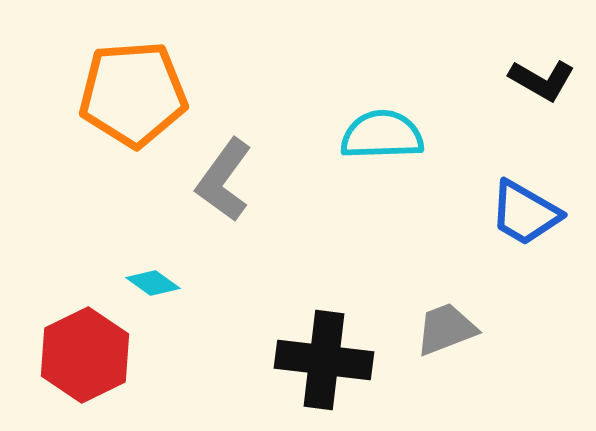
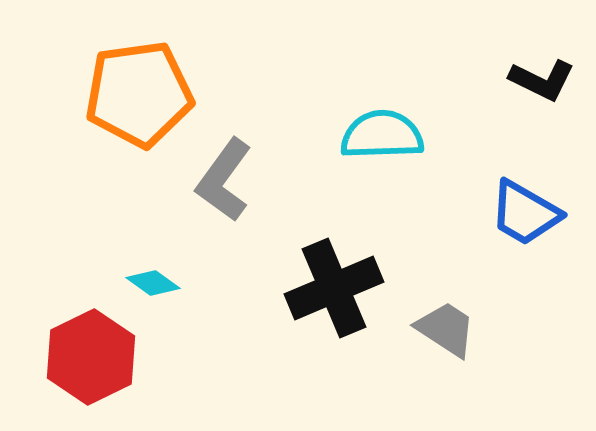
black L-shape: rotated 4 degrees counterclockwise
orange pentagon: moved 6 px right; rotated 4 degrees counterclockwise
gray trapezoid: rotated 54 degrees clockwise
red hexagon: moved 6 px right, 2 px down
black cross: moved 10 px right, 72 px up; rotated 30 degrees counterclockwise
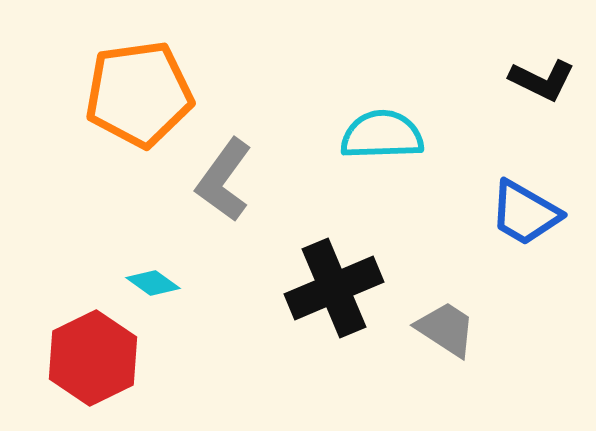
red hexagon: moved 2 px right, 1 px down
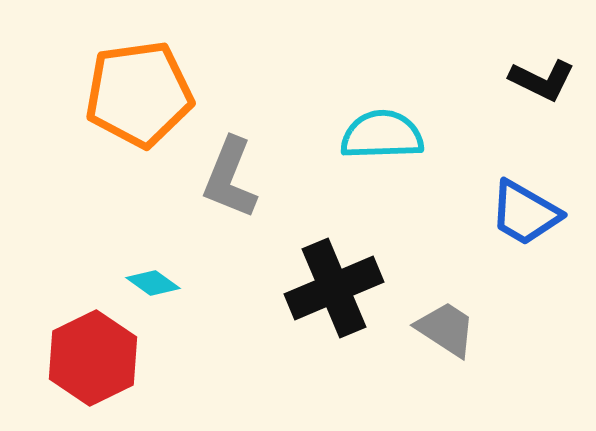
gray L-shape: moved 6 px right, 2 px up; rotated 14 degrees counterclockwise
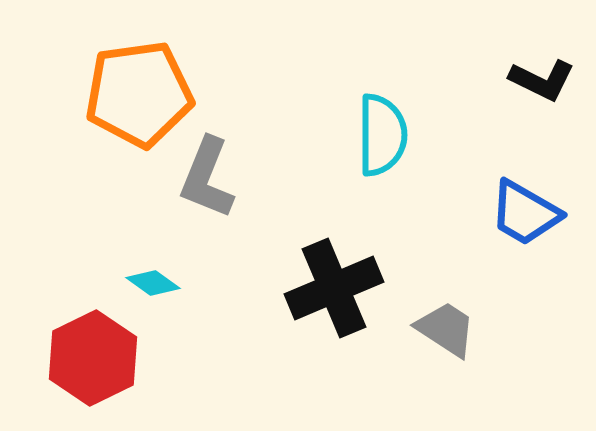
cyan semicircle: rotated 92 degrees clockwise
gray L-shape: moved 23 px left
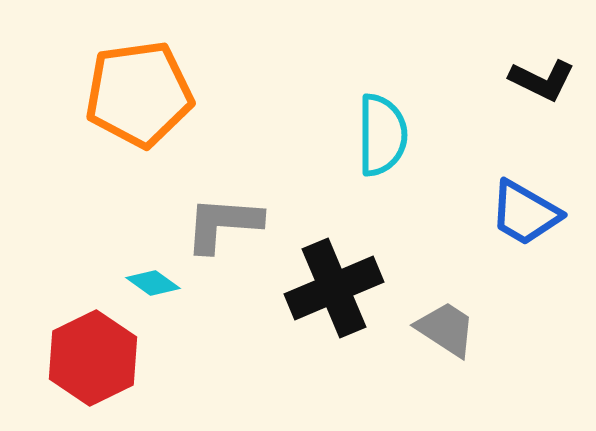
gray L-shape: moved 16 px right, 46 px down; rotated 72 degrees clockwise
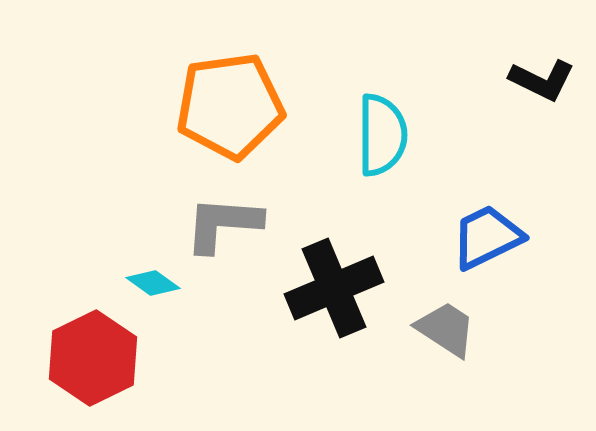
orange pentagon: moved 91 px right, 12 px down
blue trapezoid: moved 38 px left, 24 px down; rotated 124 degrees clockwise
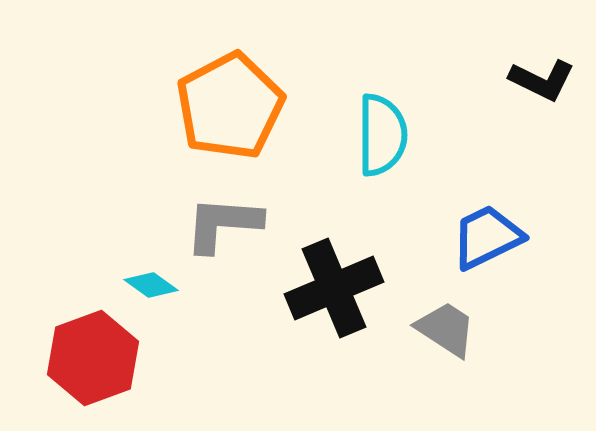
orange pentagon: rotated 20 degrees counterclockwise
cyan diamond: moved 2 px left, 2 px down
red hexagon: rotated 6 degrees clockwise
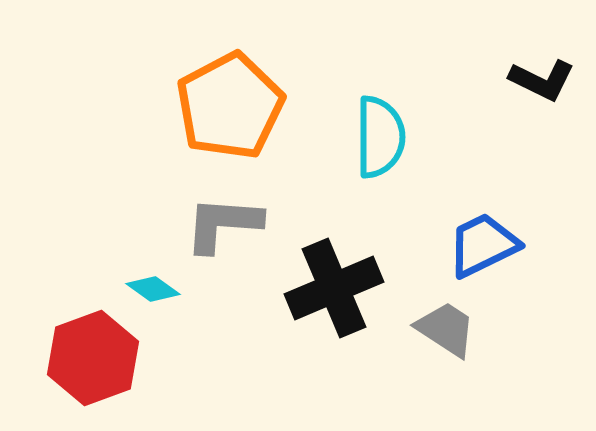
cyan semicircle: moved 2 px left, 2 px down
blue trapezoid: moved 4 px left, 8 px down
cyan diamond: moved 2 px right, 4 px down
